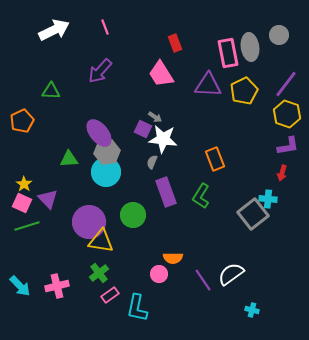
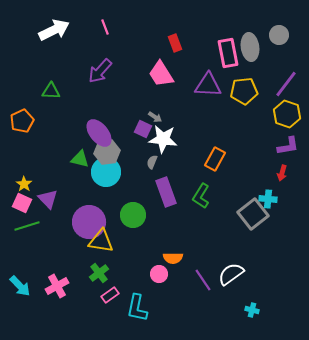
yellow pentagon at (244, 91): rotated 20 degrees clockwise
green triangle at (69, 159): moved 11 px right; rotated 18 degrees clockwise
orange rectangle at (215, 159): rotated 50 degrees clockwise
pink cross at (57, 286): rotated 15 degrees counterclockwise
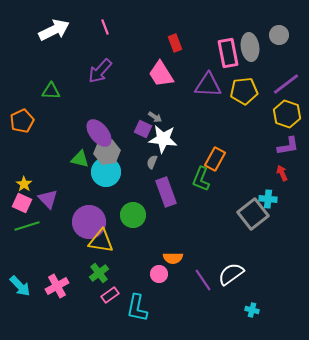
purple line at (286, 84): rotated 16 degrees clockwise
red arrow at (282, 173): rotated 140 degrees clockwise
green L-shape at (201, 196): moved 17 px up; rotated 10 degrees counterclockwise
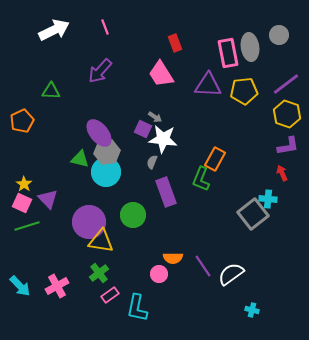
purple line at (203, 280): moved 14 px up
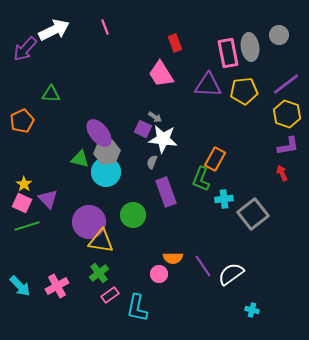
purple arrow at (100, 71): moved 75 px left, 22 px up
green triangle at (51, 91): moved 3 px down
cyan cross at (268, 199): moved 44 px left; rotated 12 degrees counterclockwise
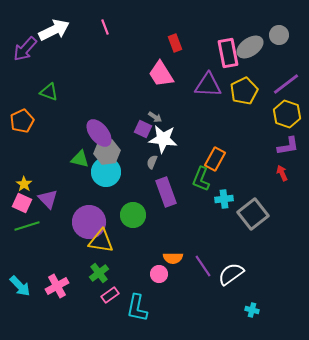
gray ellipse at (250, 47): rotated 64 degrees clockwise
yellow pentagon at (244, 91): rotated 20 degrees counterclockwise
green triangle at (51, 94): moved 2 px left, 2 px up; rotated 18 degrees clockwise
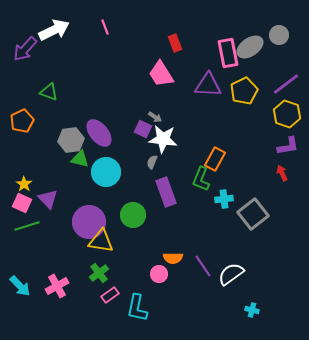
gray hexagon at (107, 152): moved 36 px left, 12 px up
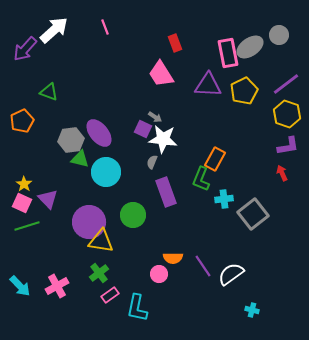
white arrow at (54, 30): rotated 16 degrees counterclockwise
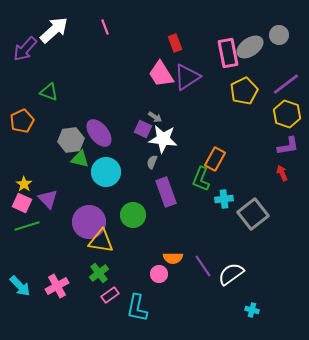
purple triangle at (208, 85): moved 21 px left, 8 px up; rotated 36 degrees counterclockwise
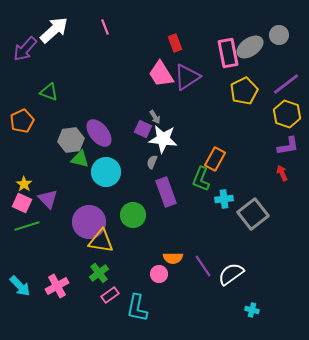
gray arrow at (155, 117): rotated 24 degrees clockwise
